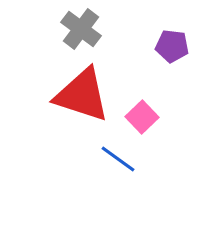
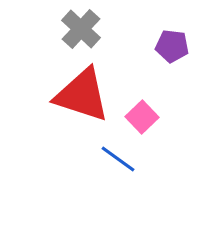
gray cross: rotated 6 degrees clockwise
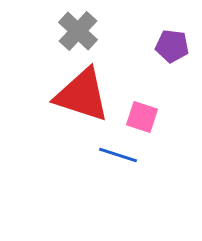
gray cross: moved 3 px left, 2 px down
pink square: rotated 28 degrees counterclockwise
blue line: moved 4 px up; rotated 18 degrees counterclockwise
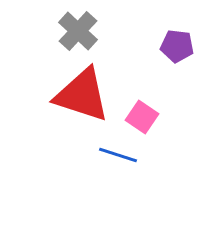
purple pentagon: moved 5 px right
pink square: rotated 16 degrees clockwise
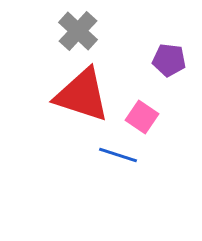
purple pentagon: moved 8 px left, 14 px down
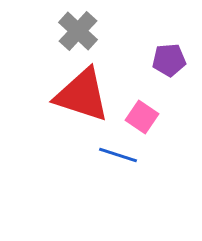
purple pentagon: rotated 12 degrees counterclockwise
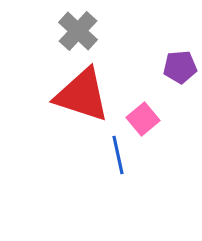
purple pentagon: moved 11 px right, 7 px down
pink square: moved 1 px right, 2 px down; rotated 16 degrees clockwise
blue line: rotated 60 degrees clockwise
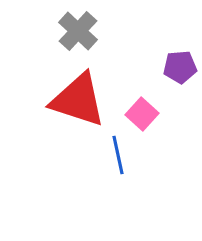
red triangle: moved 4 px left, 5 px down
pink square: moved 1 px left, 5 px up; rotated 8 degrees counterclockwise
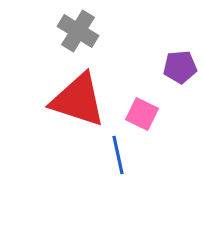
gray cross: rotated 12 degrees counterclockwise
pink square: rotated 16 degrees counterclockwise
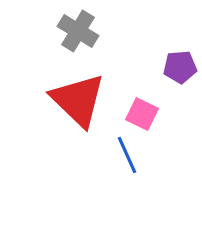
red triangle: rotated 26 degrees clockwise
blue line: moved 9 px right; rotated 12 degrees counterclockwise
